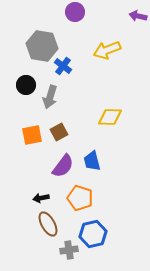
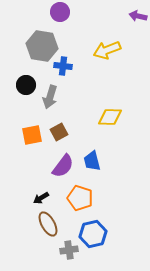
purple circle: moved 15 px left
blue cross: rotated 30 degrees counterclockwise
black arrow: rotated 21 degrees counterclockwise
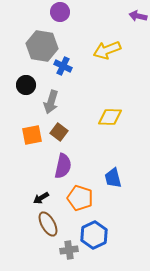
blue cross: rotated 18 degrees clockwise
gray arrow: moved 1 px right, 5 px down
brown square: rotated 24 degrees counterclockwise
blue trapezoid: moved 21 px right, 17 px down
purple semicircle: rotated 25 degrees counterclockwise
blue hexagon: moved 1 px right, 1 px down; rotated 12 degrees counterclockwise
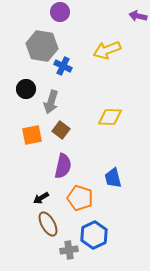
black circle: moved 4 px down
brown square: moved 2 px right, 2 px up
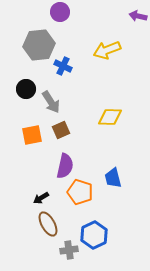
gray hexagon: moved 3 px left, 1 px up; rotated 16 degrees counterclockwise
gray arrow: rotated 50 degrees counterclockwise
brown square: rotated 30 degrees clockwise
purple semicircle: moved 2 px right
orange pentagon: moved 6 px up
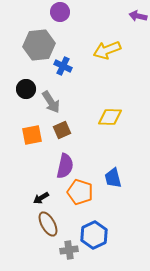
brown square: moved 1 px right
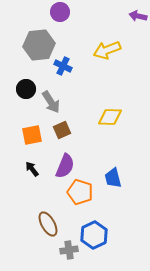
purple semicircle: rotated 10 degrees clockwise
black arrow: moved 9 px left, 29 px up; rotated 84 degrees clockwise
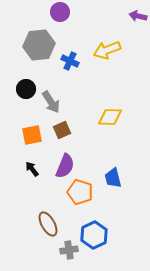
blue cross: moved 7 px right, 5 px up
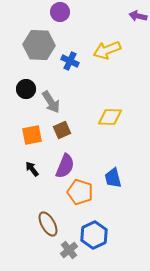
gray hexagon: rotated 8 degrees clockwise
gray cross: rotated 30 degrees counterclockwise
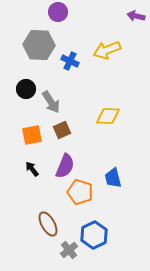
purple circle: moved 2 px left
purple arrow: moved 2 px left
yellow diamond: moved 2 px left, 1 px up
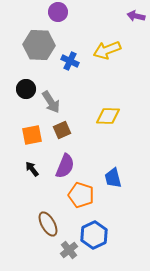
orange pentagon: moved 1 px right, 3 px down
